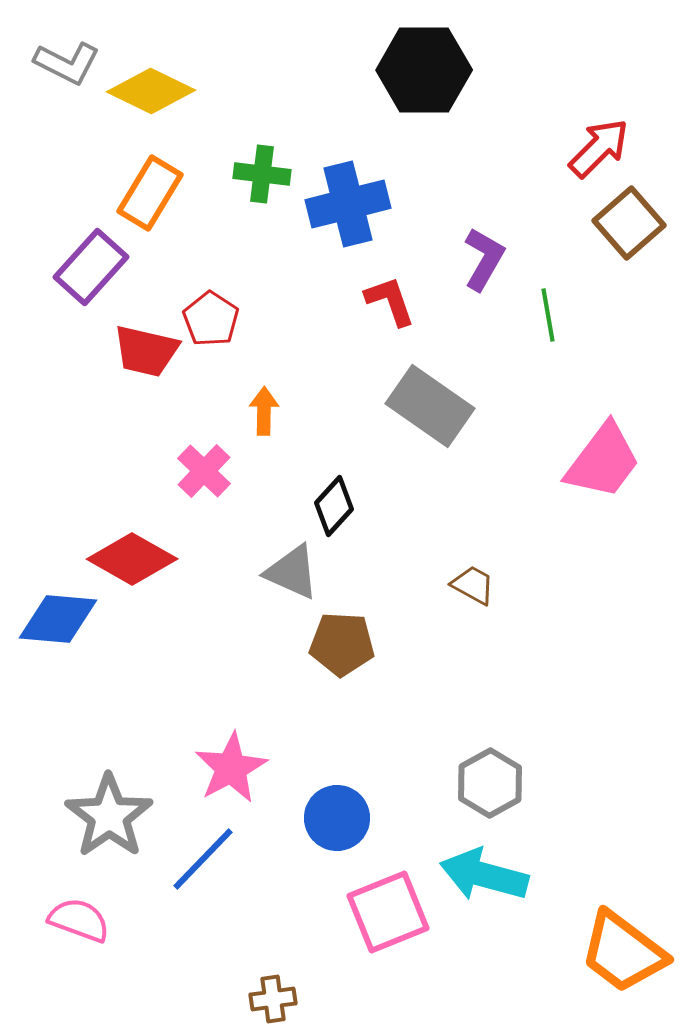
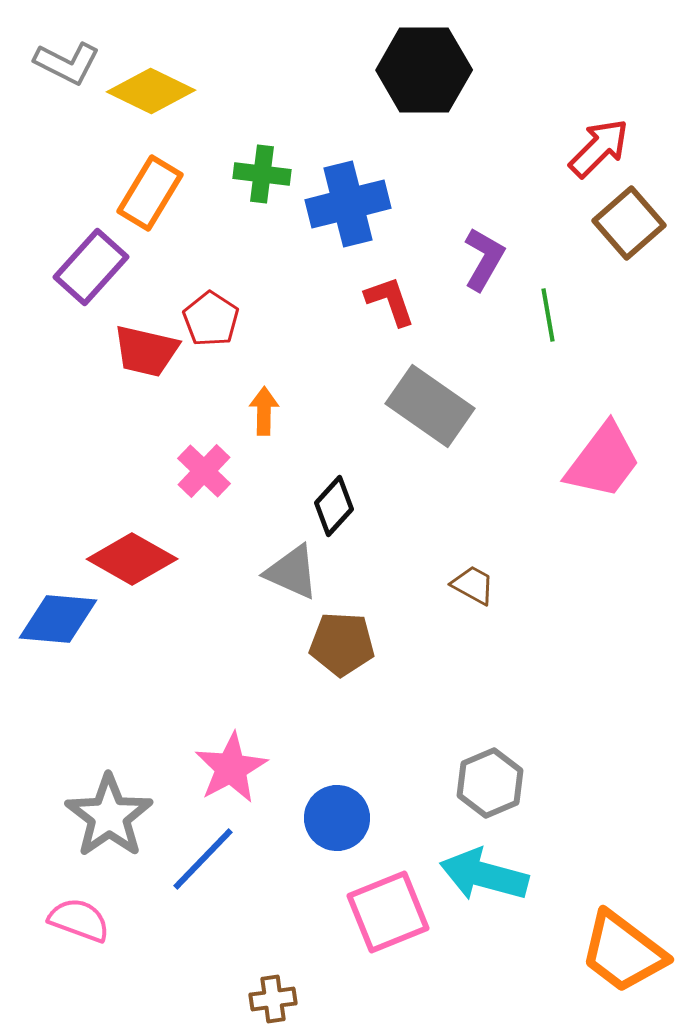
gray hexagon: rotated 6 degrees clockwise
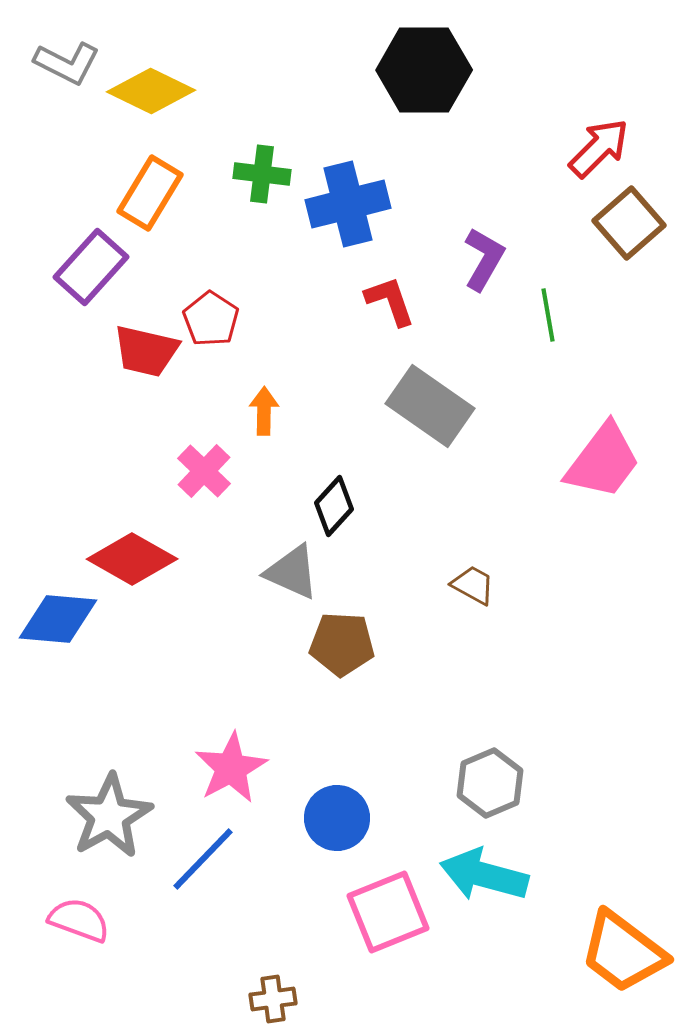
gray star: rotated 6 degrees clockwise
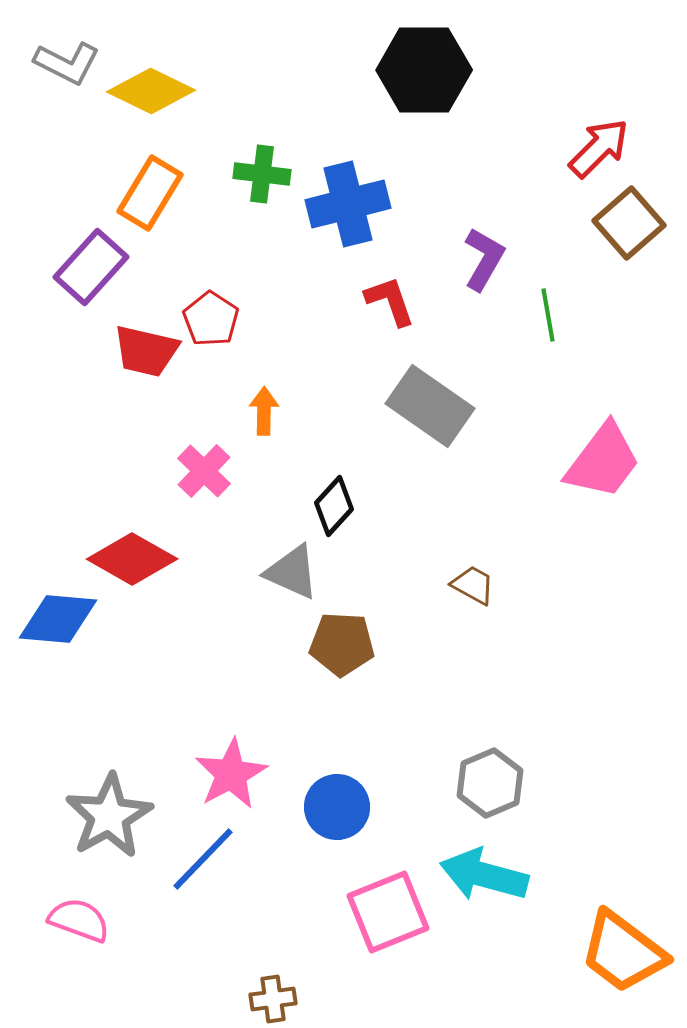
pink star: moved 6 px down
blue circle: moved 11 px up
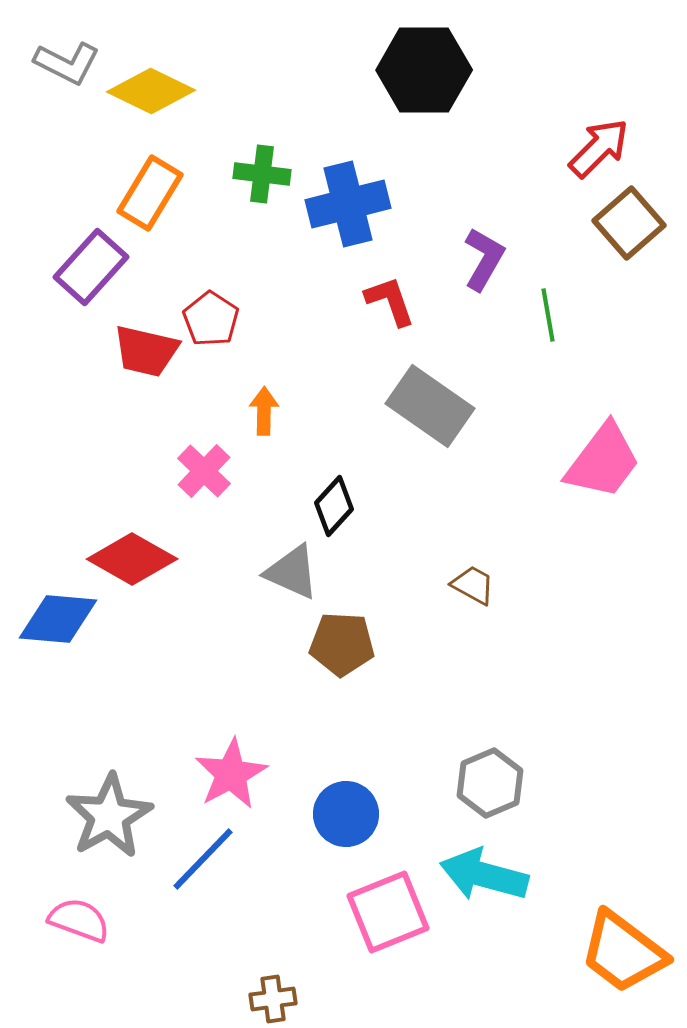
blue circle: moved 9 px right, 7 px down
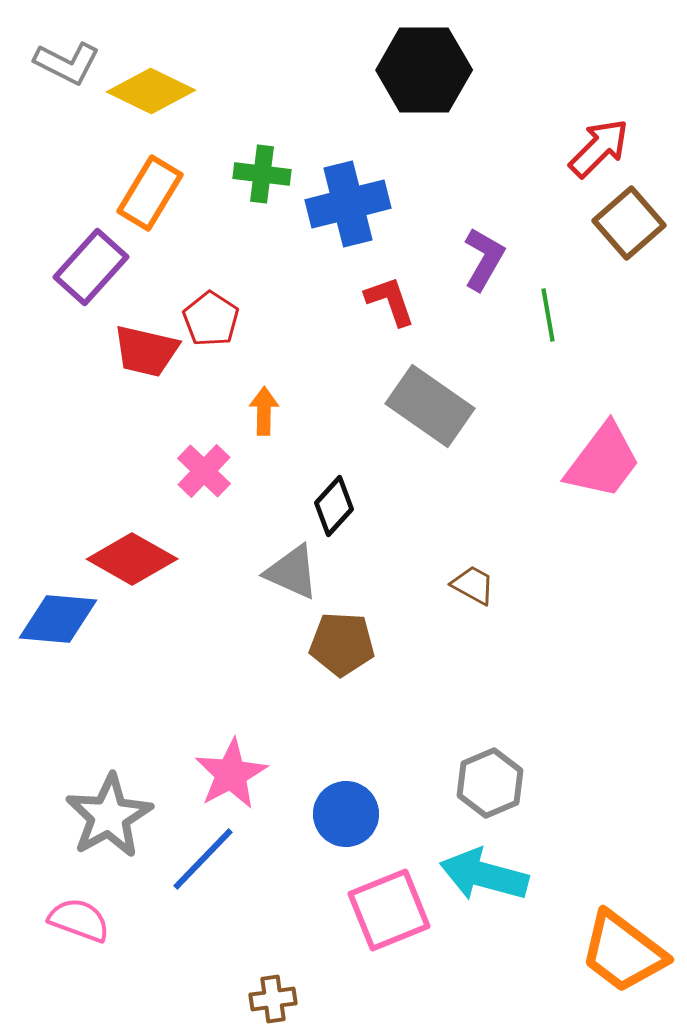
pink square: moved 1 px right, 2 px up
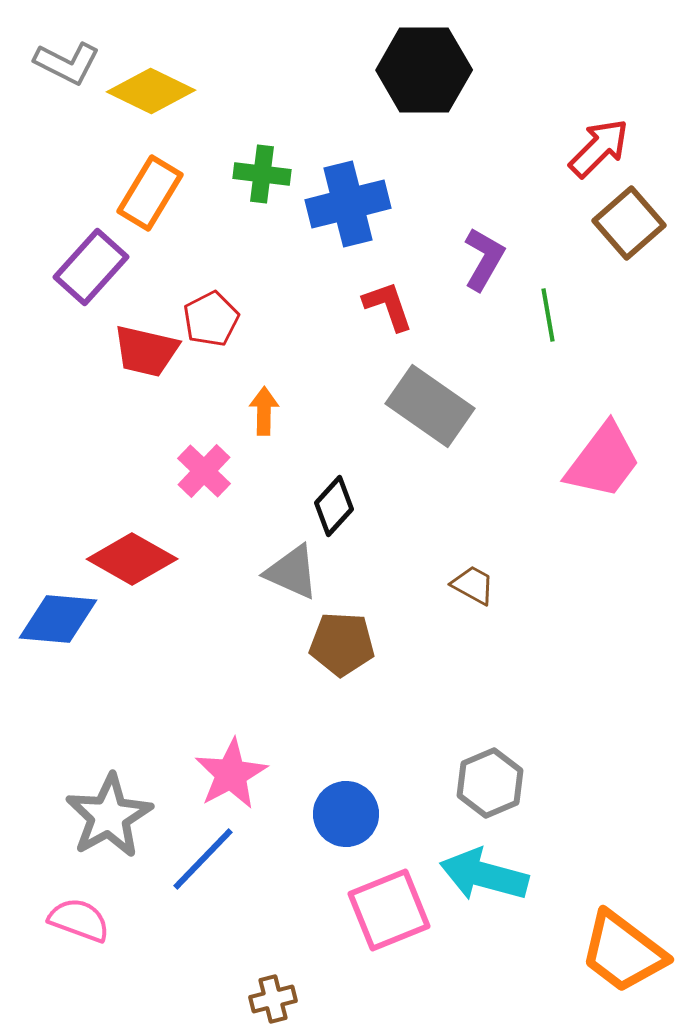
red L-shape: moved 2 px left, 5 px down
red pentagon: rotated 12 degrees clockwise
brown cross: rotated 6 degrees counterclockwise
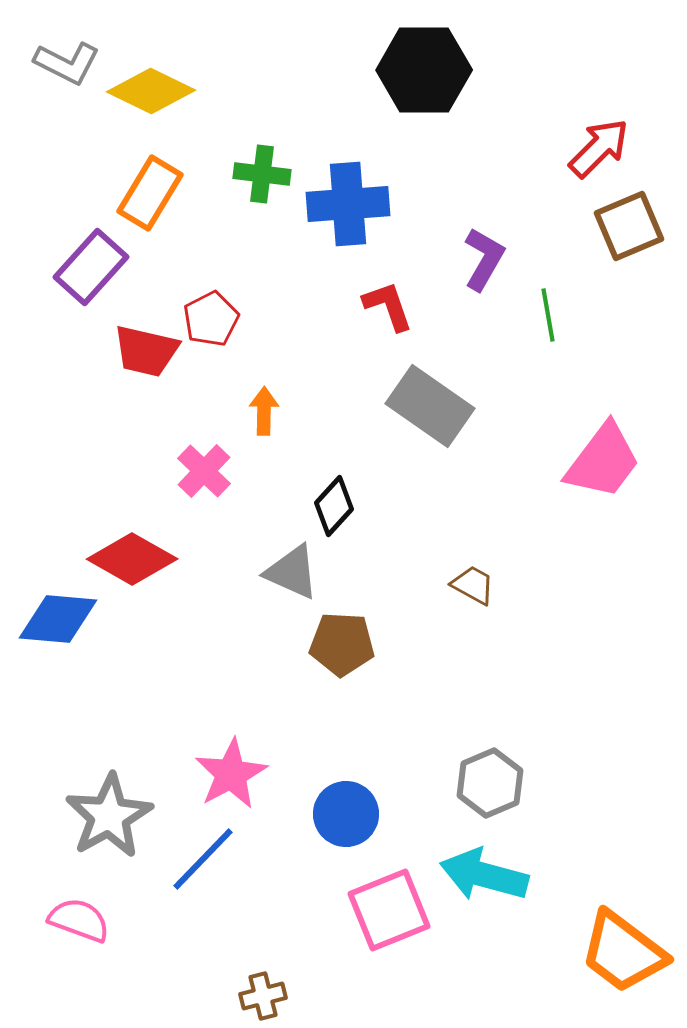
blue cross: rotated 10 degrees clockwise
brown square: moved 3 px down; rotated 18 degrees clockwise
brown cross: moved 10 px left, 3 px up
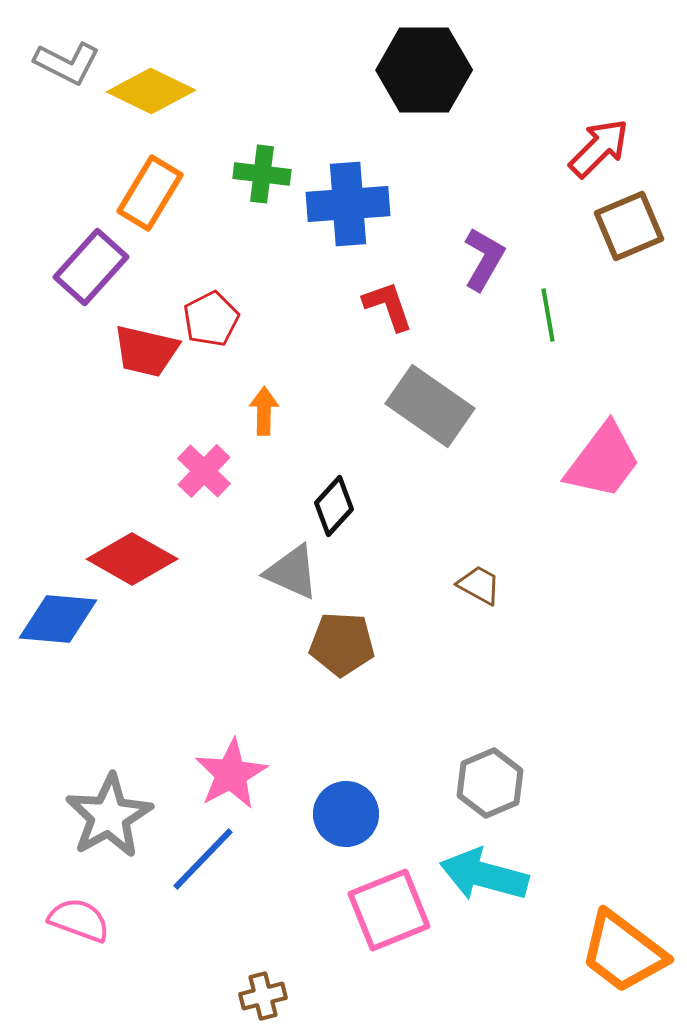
brown trapezoid: moved 6 px right
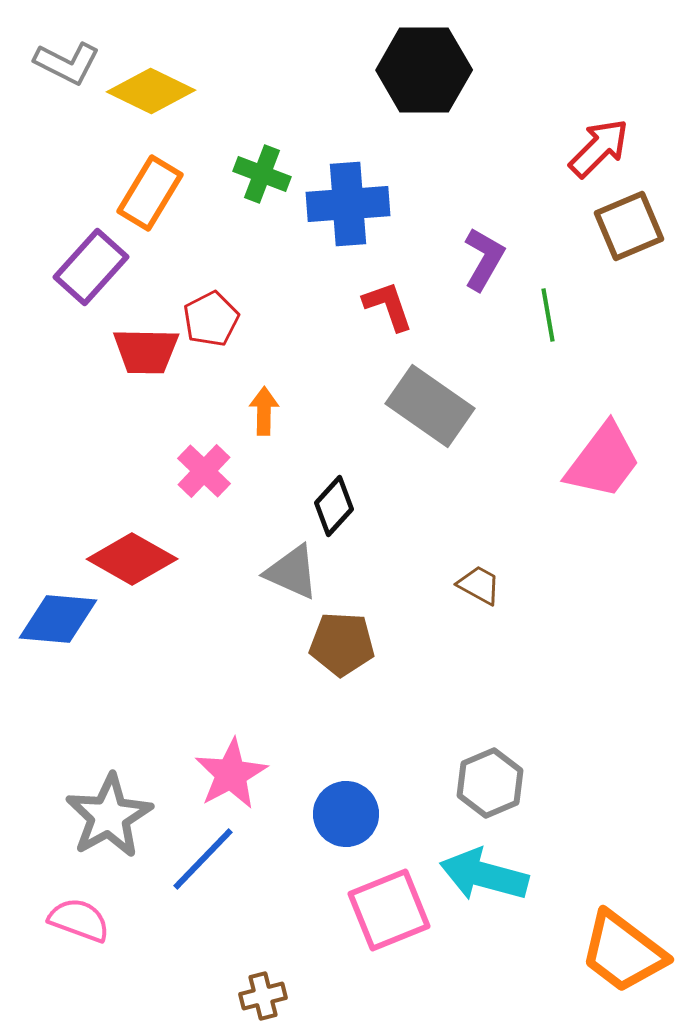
green cross: rotated 14 degrees clockwise
red trapezoid: rotated 12 degrees counterclockwise
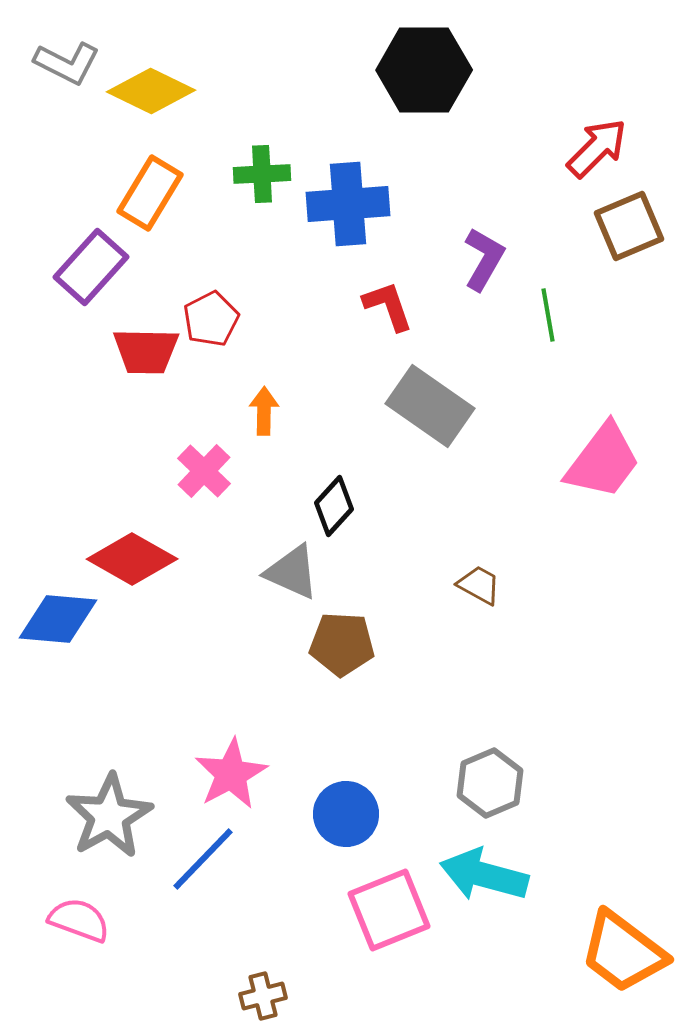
red arrow: moved 2 px left
green cross: rotated 24 degrees counterclockwise
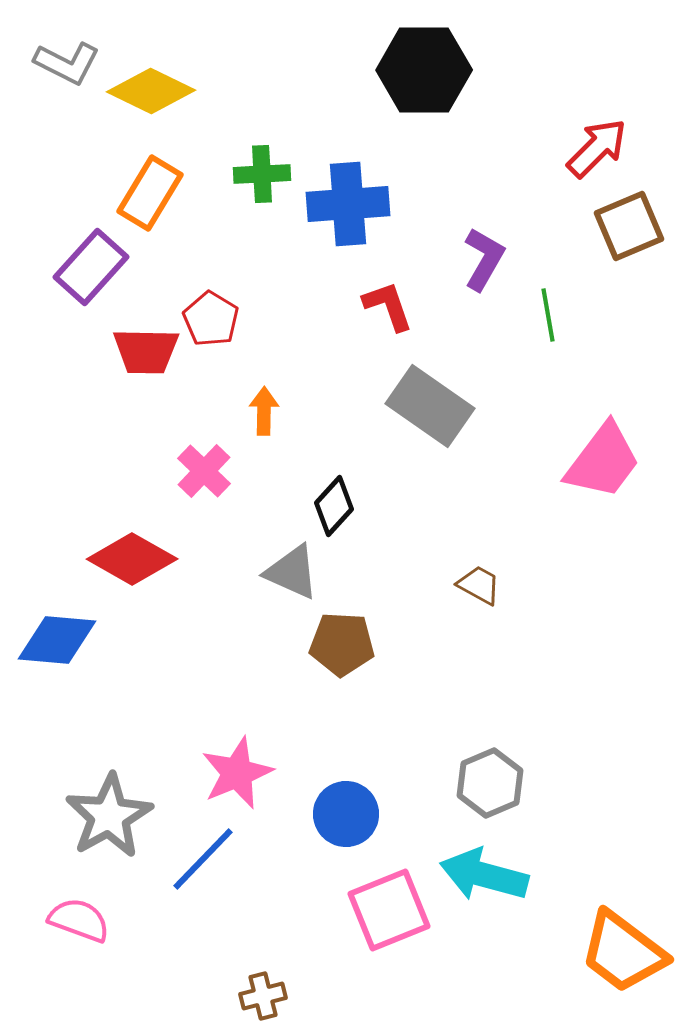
red pentagon: rotated 14 degrees counterclockwise
blue diamond: moved 1 px left, 21 px down
pink star: moved 6 px right, 1 px up; rotated 6 degrees clockwise
